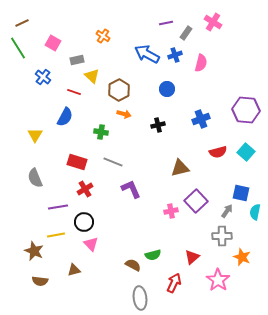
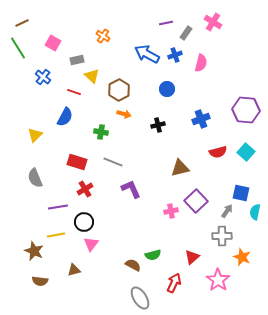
yellow triangle at (35, 135): rotated 14 degrees clockwise
pink triangle at (91, 244): rotated 21 degrees clockwise
gray ellipse at (140, 298): rotated 25 degrees counterclockwise
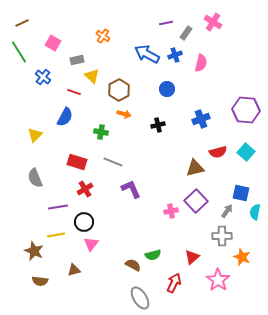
green line at (18, 48): moved 1 px right, 4 px down
brown triangle at (180, 168): moved 15 px right
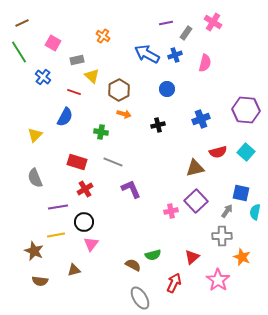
pink semicircle at (201, 63): moved 4 px right
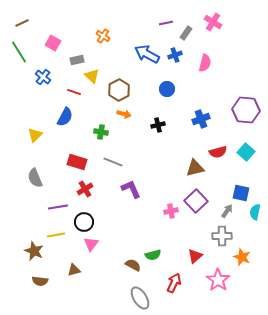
red triangle at (192, 257): moved 3 px right, 1 px up
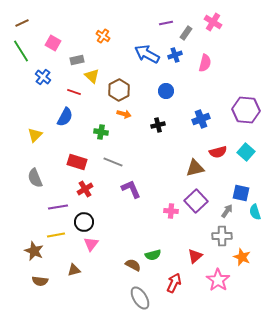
green line at (19, 52): moved 2 px right, 1 px up
blue circle at (167, 89): moved 1 px left, 2 px down
pink cross at (171, 211): rotated 16 degrees clockwise
cyan semicircle at (255, 212): rotated 28 degrees counterclockwise
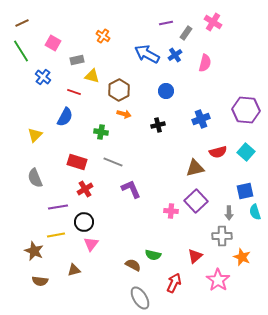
blue cross at (175, 55): rotated 16 degrees counterclockwise
yellow triangle at (92, 76): rotated 28 degrees counterclockwise
blue square at (241, 193): moved 4 px right, 2 px up; rotated 24 degrees counterclockwise
gray arrow at (227, 211): moved 2 px right, 2 px down; rotated 144 degrees clockwise
green semicircle at (153, 255): rotated 28 degrees clockwise
